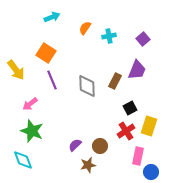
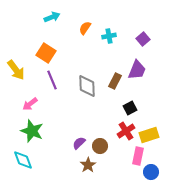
yellow rectangle: moved 9 px down; rotated 54 degrees clockwise
purple semicircle: moved 4 px right, 2 px up
brown star: rotated 21 degrees counterclockwise
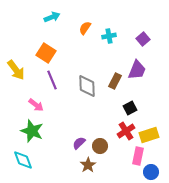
pink arrow: moved 6 px right, 1 px down; rotated 105 degrees counterclockwise
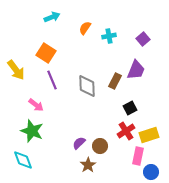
purple trapezoid: moved 1 px left
